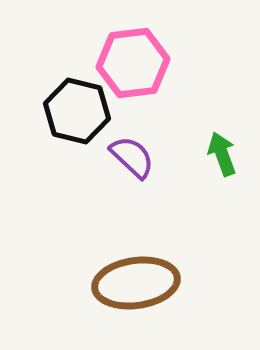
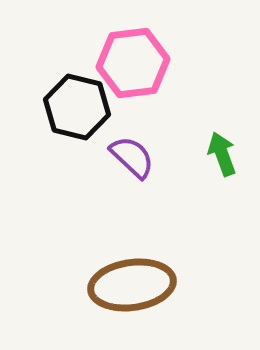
black hexagon: moved 4 px up
brown ellipse: moved 4 px left, 2 px down
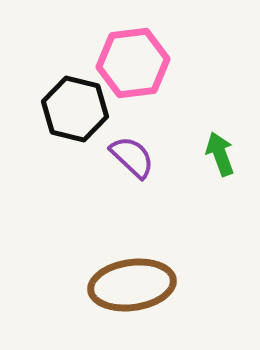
black hexagon: moved 2 px left, 2 px down
green arrow: moved 2 px left
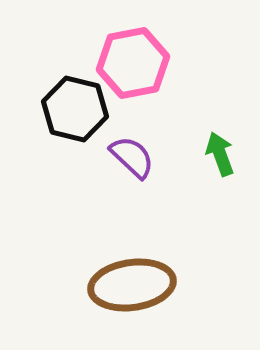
pink hexagon: rotated 4 degrees counterclockwise
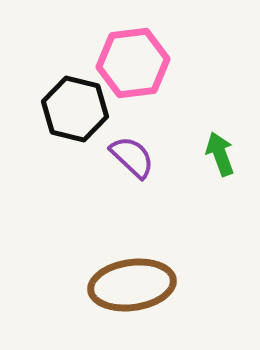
pink hexagon: rotated 4 degrees clockwise
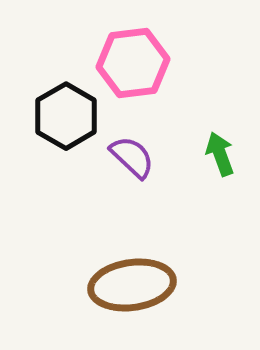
black hexagon: moved 9 px left, 7 px down; rotated 16 degrees clockwise
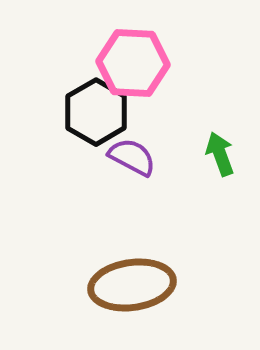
pink hexagon: rotated 10 degrees clockwise
black hexagon: moved 30 px right, 4 px up
purple semicircle: rotated 15 degrees counterclockwise
